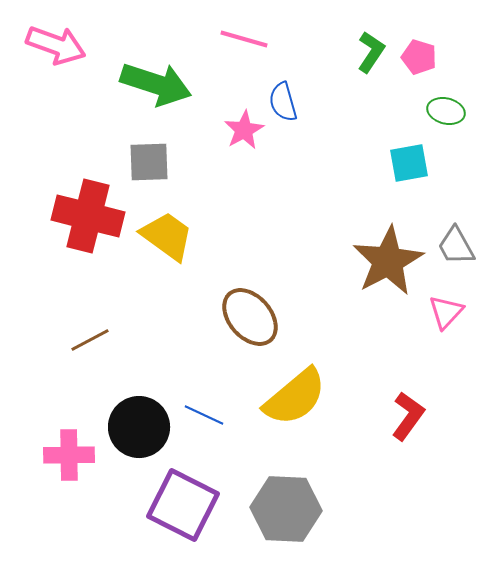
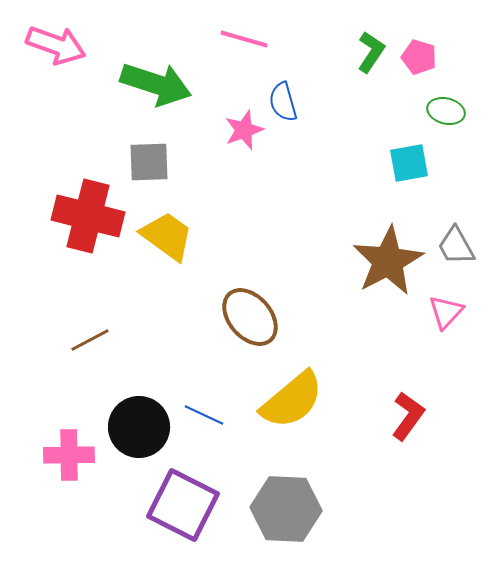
pink star: rotated 9 degrees clockwise
yellow semicircle: moved 3 px left, 3 px down
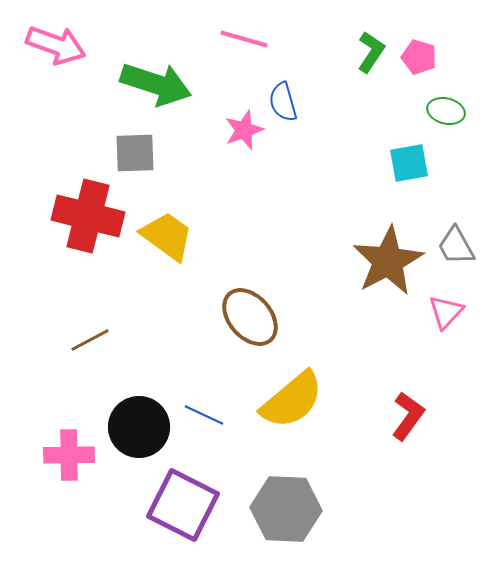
gray square: moved 14 px left, 9 px up
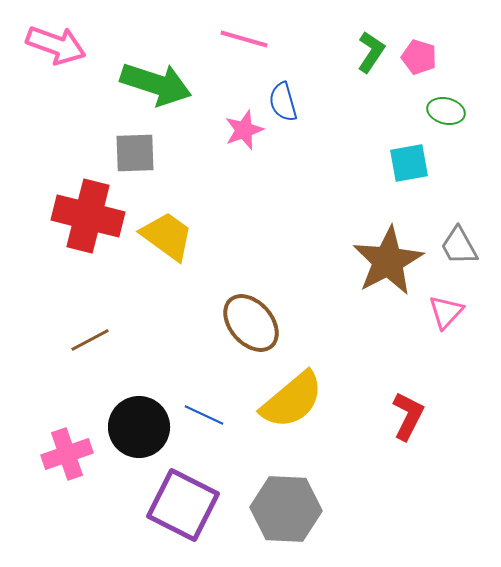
gray trapezoid: moved 3 px right
brown ellipse: moved 1 px right, 6 px down
red L-shape: rotated 9 degrees counterclockwise
pink cross: moved 2 px left, 1 px up; rotated 18 degrees counterclockwise
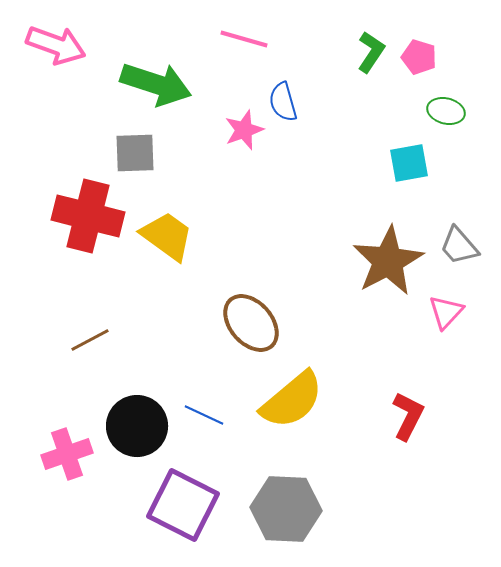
gray trapezoid: rotated 12 degrees counterclockwise
black circle: moved 2 px left, 1 px up
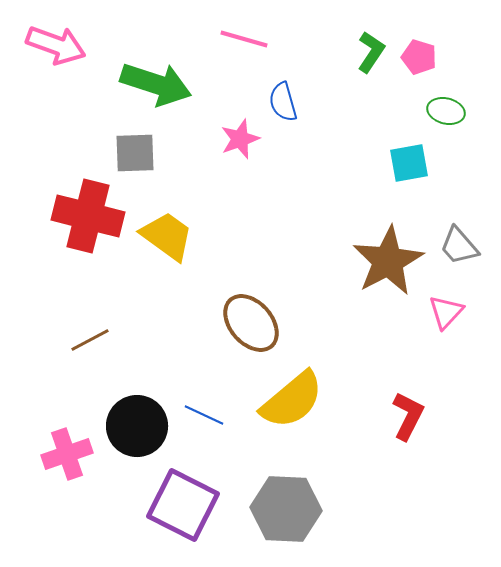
pink star: moved 4 px left, 9 px down
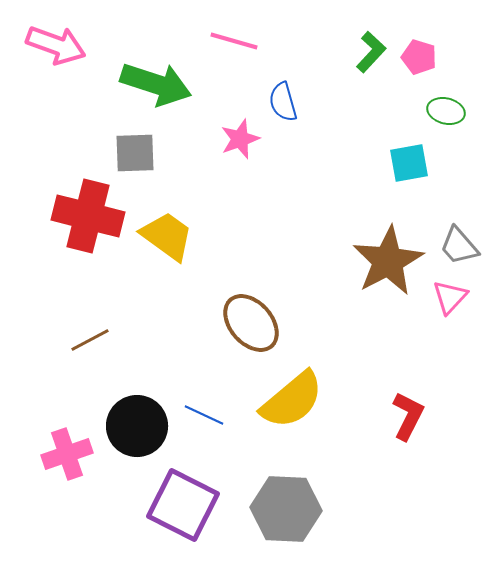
pink line: moved 10 px left, 2 px down
green L-shape: rotated 9 degrees clockwise
pink triangle: moved 4 px right, 15 px up
